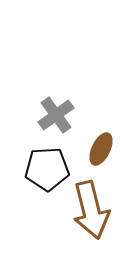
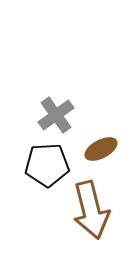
brown ellipse: rotated 36 degrees clockwise
black pentagon: moved 4 px up
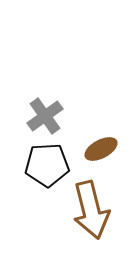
gray cross: moved 11 px left, 1 px down
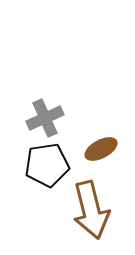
gray cross: moved 2 px down; rotated 12 degrees clockwise
black pentagon: rotated 6 degrees counterclockwise
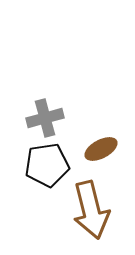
gray cross: rotated 9 degrees clockwise
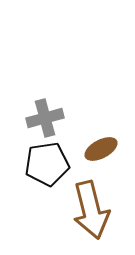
black pentagon: moved 1 px up
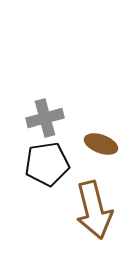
brown ellipse: moved 5 px up; rotated 48 degrees clockwise
brown arrow: moved 3 px right
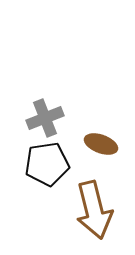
gray cross: rotated 6 degrees counterclockwise
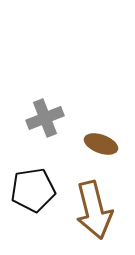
black pentagon: moved 14 px left, 26 px down
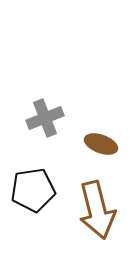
brown arrow: moved 3 px right
